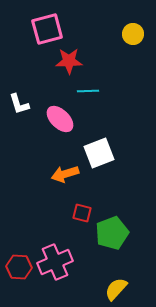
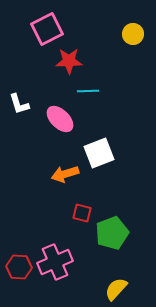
pink square: rotated 12 degrees counterclockwise
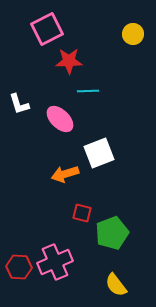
yellow semicircle: moved 4 px up; rotated 80 degrees counterclockwise
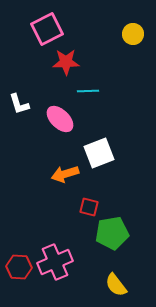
red star: moved 3 px left, 1 px down
red square: moved 7 px right, 6 px up
green pentagon: rotated 12 degrees clockwise
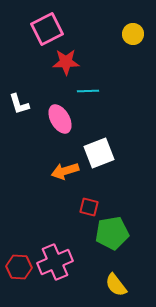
pink ellipse: rotated 16 degrees clockwise
orange arrow: moved 3 px up
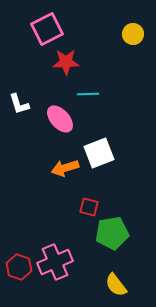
cyan line: moved 3 px down
pink ellipse: rotated 12 degrees counterclockwise
orange arrow: moved 3 px up
red hexagon: rotated 15 degrees clockwise
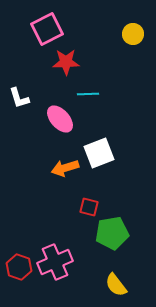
white L-shape: moved 6 px up
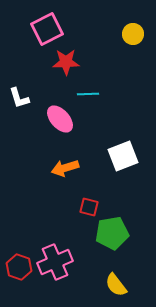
white square: moved 24 px right, 3 px down
